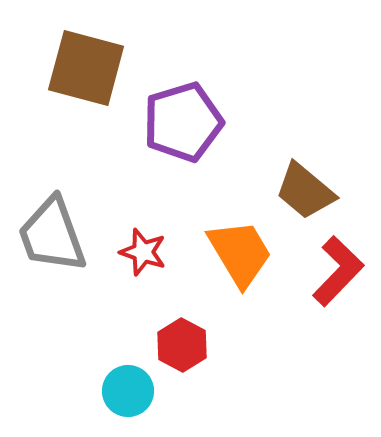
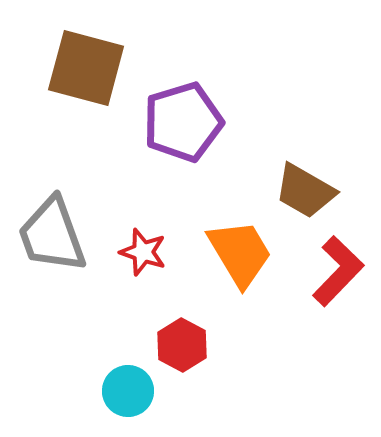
brown trapezoid: rotated 10 degrees counterclockwise
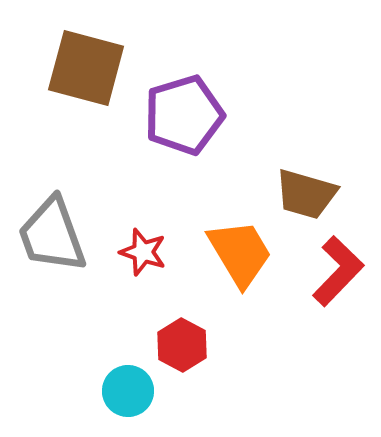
purple pentagon: moved 1 px right, 7 px up
brown trapezoid: moved 1 px right, 3 px down; rotated 14 degrees counterclockwise
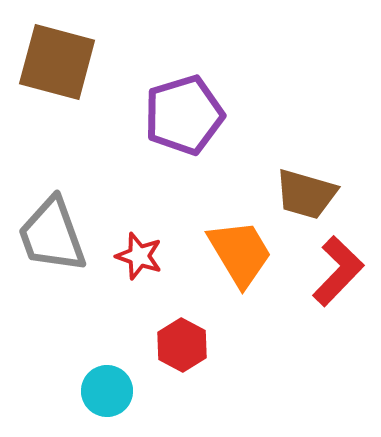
brown square: moved 29 px left, 6 px up
red star: moved 4 px left, 4 px down
cyan circle: moved 21 px left
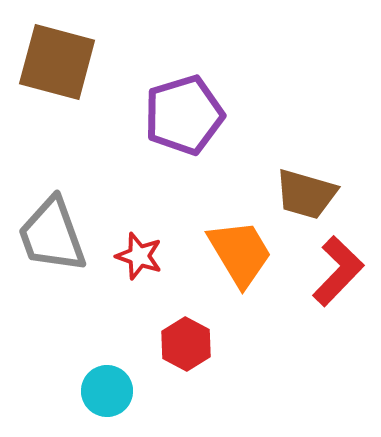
red hexagon: moved 4 px right, 1 px up
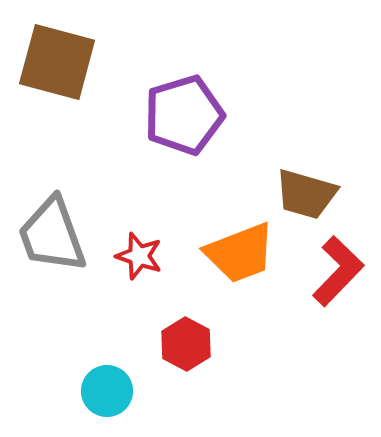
orange trapezoid: rotated 100 degrees clockwise
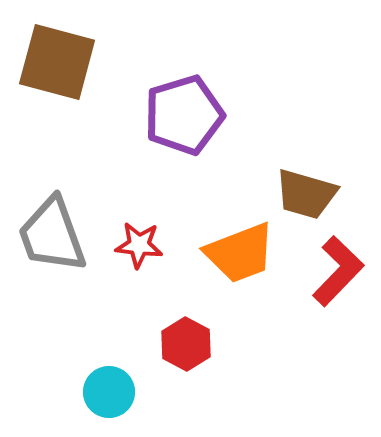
red star: moved 11 px up; rotated 12 degrees counterclockwise
cyan circle: moved 2 px right, 1 px down
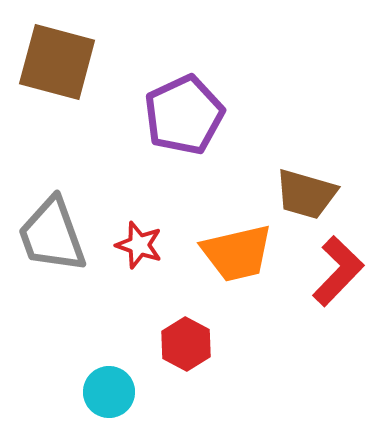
purple pentagon: rotated 8 degrees counterclockwise
red star: rotated 12 degrees clockwise
orange trapezoid: moved 3 px left; rotated 8 degrees clockwise
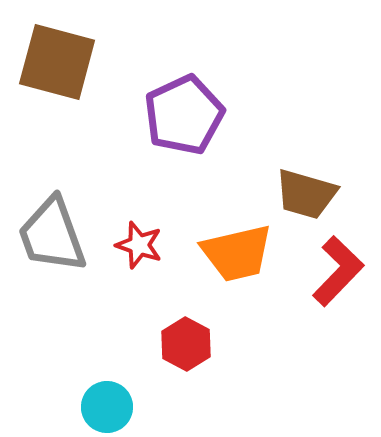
cyan circle: moved 2 px left, 15 px down
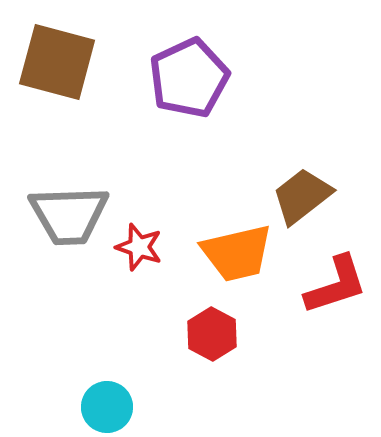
purple pentagon: moved 5 px right, 37 px up
brown trapezoid: moved 4 px left, 2 px down; rotated 126 degrees clockwise
gray trapezoid: moved 17 px right, 20 px up; rotated 72 degrees counterclockwise
red star: moved 2 px down
red L-shape: moved 2 px left, 14 px down; rotated 28 degrees clockwise
red hexagon: moved 26 px right, 10 px up
